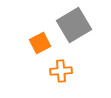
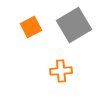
orange square: moved 9 px left, 16 px up
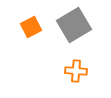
orange cross: moved 15 px right; rotated 10 degrees clockwise
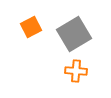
gray square: moved 9 px down
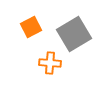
orange cross: moved 26 px left, 8 px up
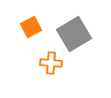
orange cross: moved 1 px right
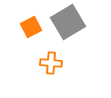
gray square: moved 6 px left, 12 px up
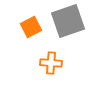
gray square: moved 1 px up; rotated 12 degrees clockwise
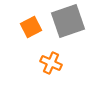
orange cross: rotated 20 degrees clockwise
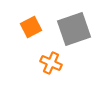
gray square: moved 6 px right, 8 px down
